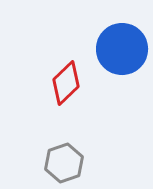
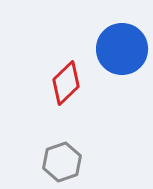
gray hexagon: moved 2 px left, 1 px up
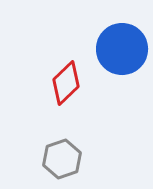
gray hexagon: moved 3 px up
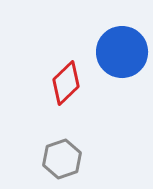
blue circle: moved 3 px down
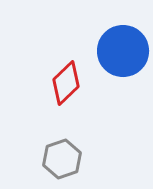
blue circle: moved 1 px right, 1 px up
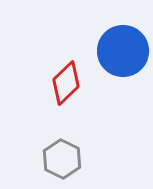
gray hexagon: rotated 15 degrees counterclockwise
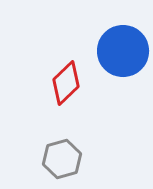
gray hexagon: rotated 18 degrees clockwise
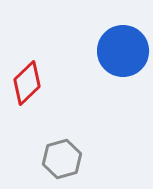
red diamond: moved 39 px left
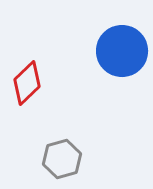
blue circle: moved 1 px left
